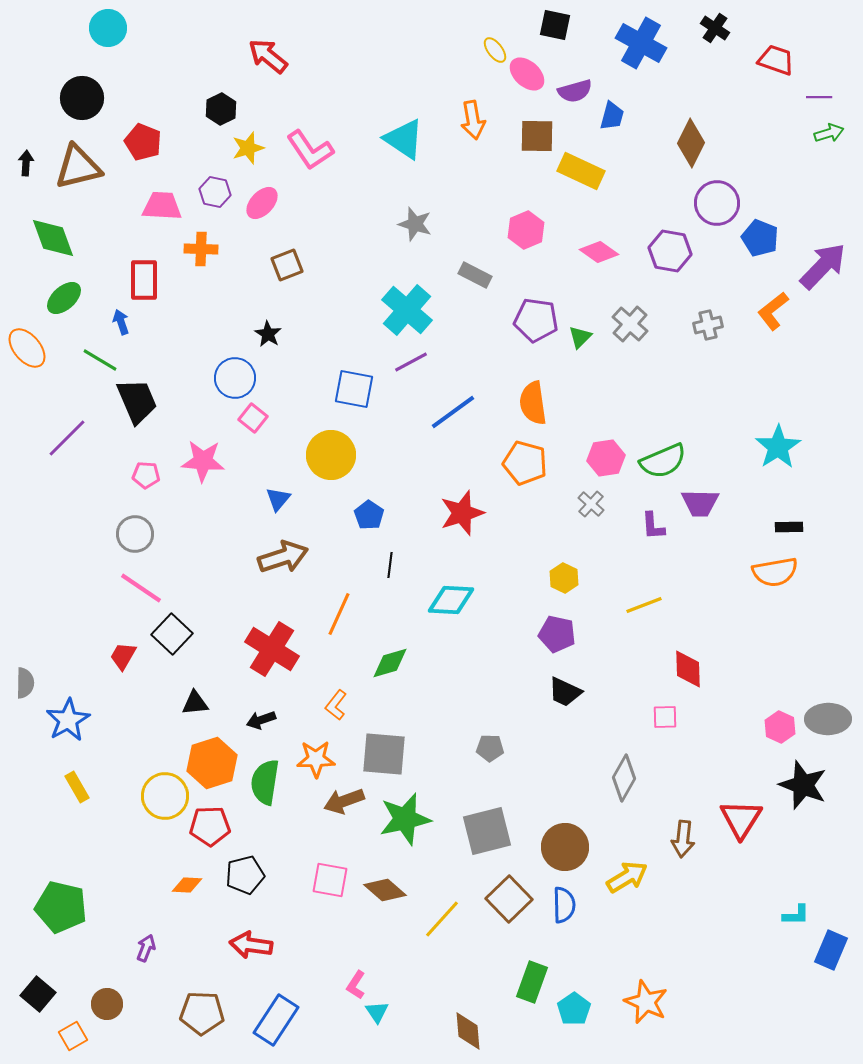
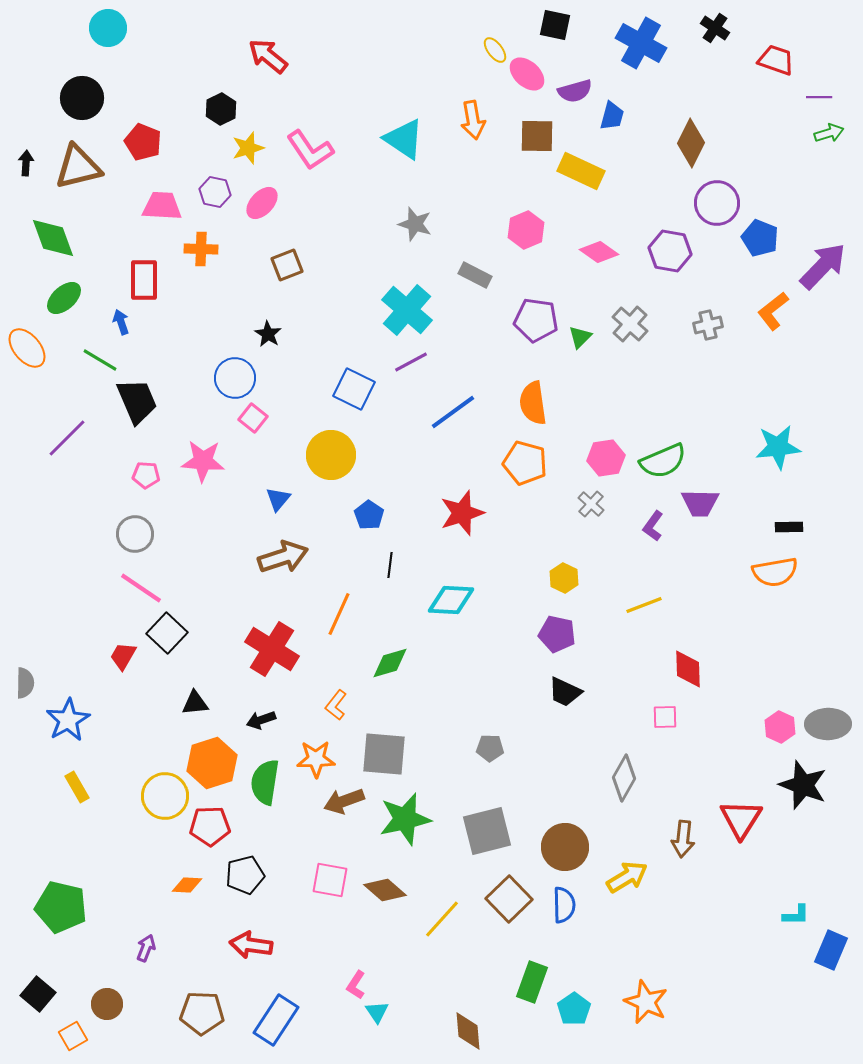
blue square at (354, 389): rotated 15 degrees clockwise
cyan star at (778, 447): rotated 27 degrees clockwise
purple L-shape at (653, 526): rotated 40 degrees clockwise
black square at (172, 634): moved 5 px left, 1 px up
gray ellipse at (828, 719): moved 5 px down
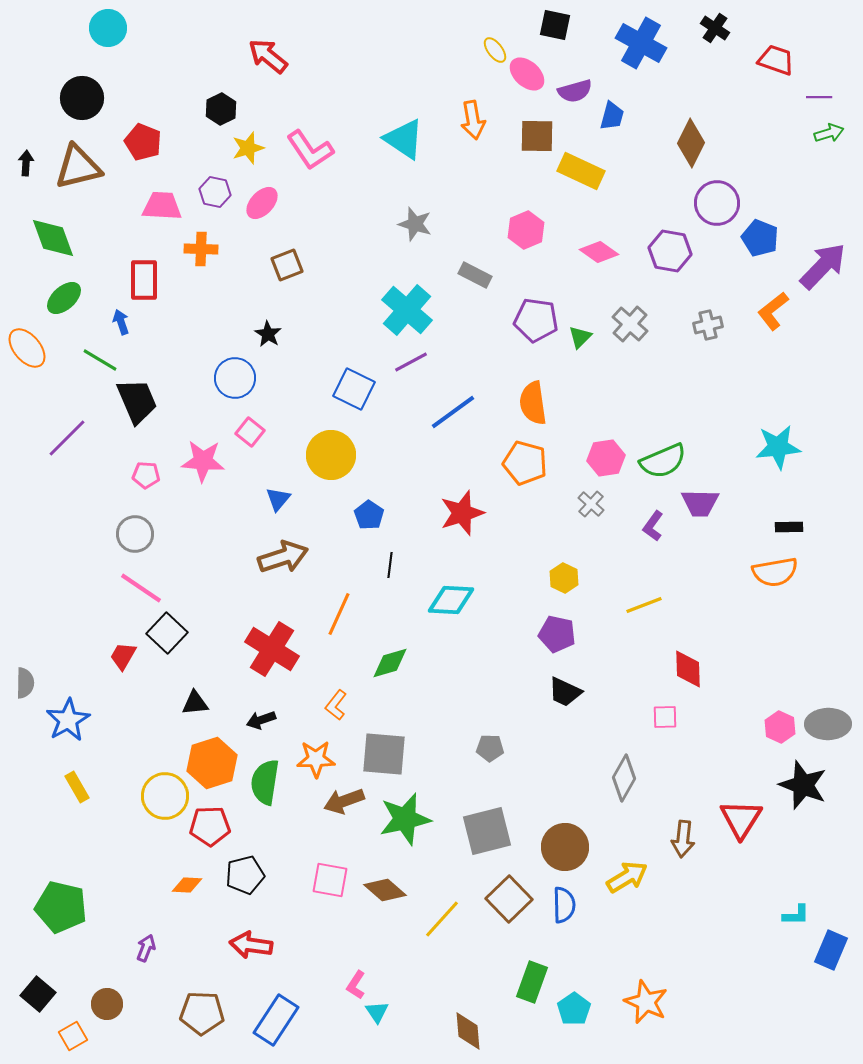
pink square at (253, 418): moved 3 px left, 14 px down
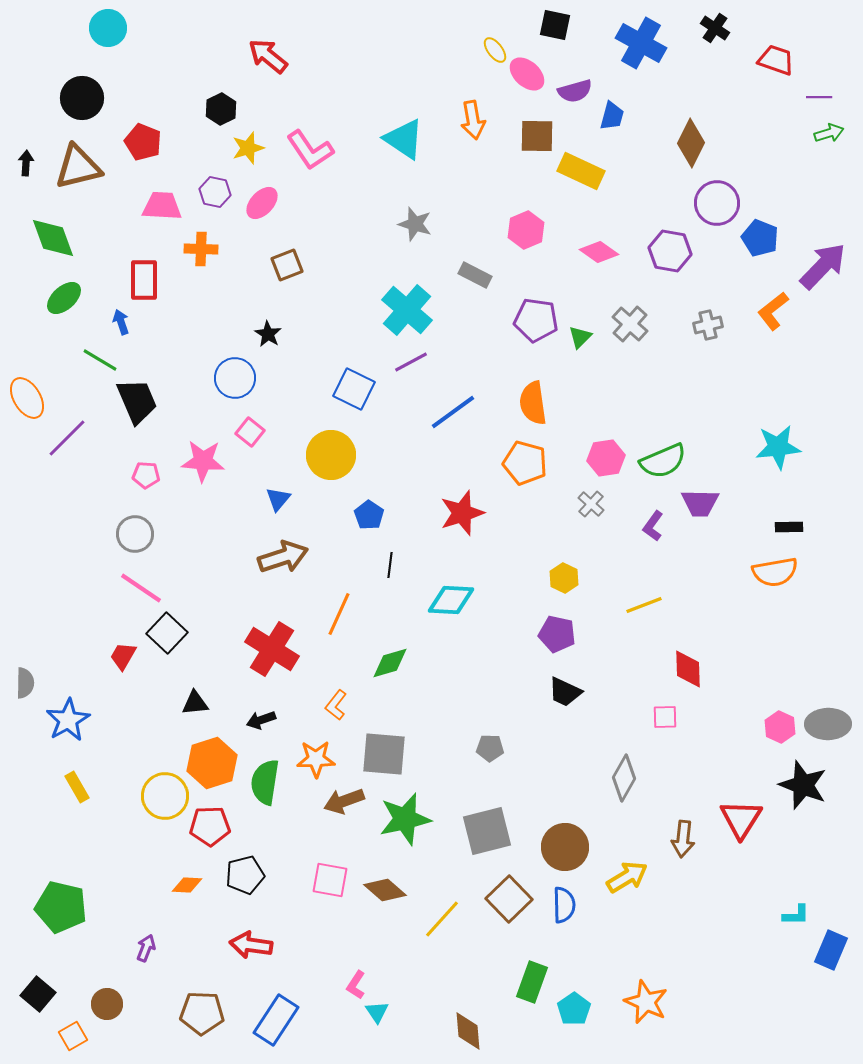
orange ellipse at (27, 348): moved 50 px down; rotated 9 degrees clockwise
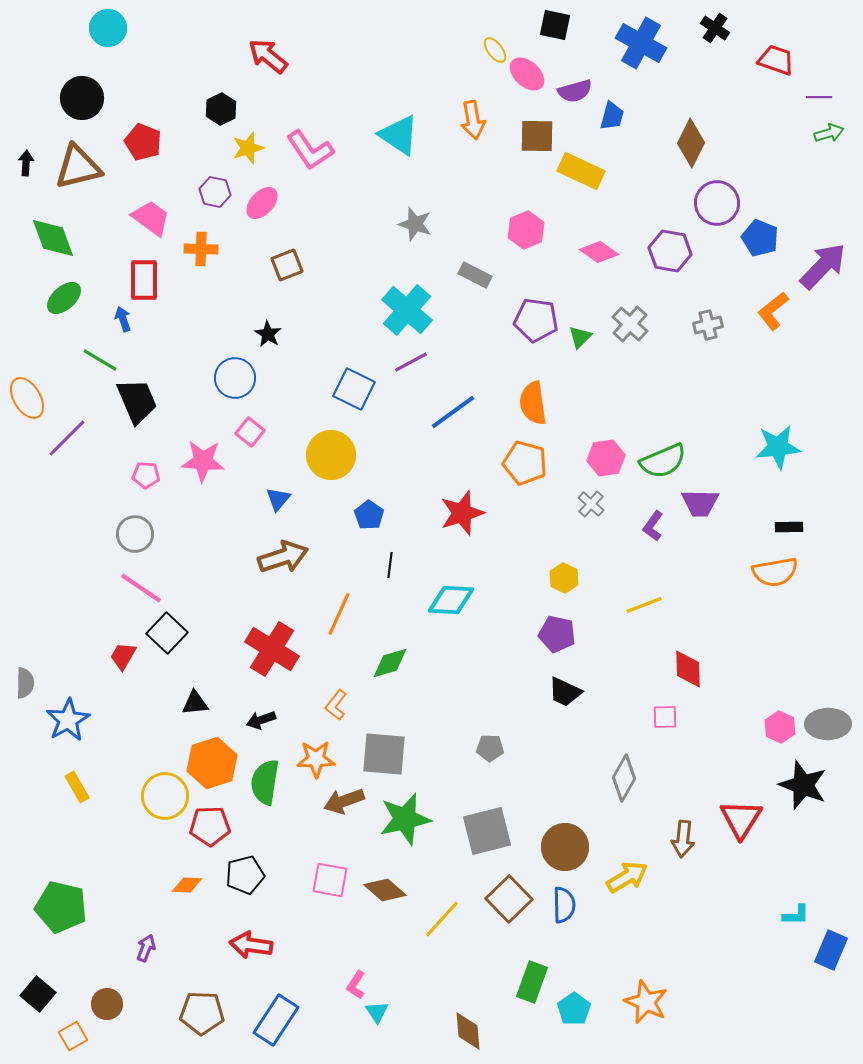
cyan triangle at (404, 139): moved 5 px left, 4 px up
pink trapezoid at (162, 206): moved 11 px left, 12 px down; rotated 33 degrees clockwise
blue arrow at (121, 322): moved 2 px right, 3 px up
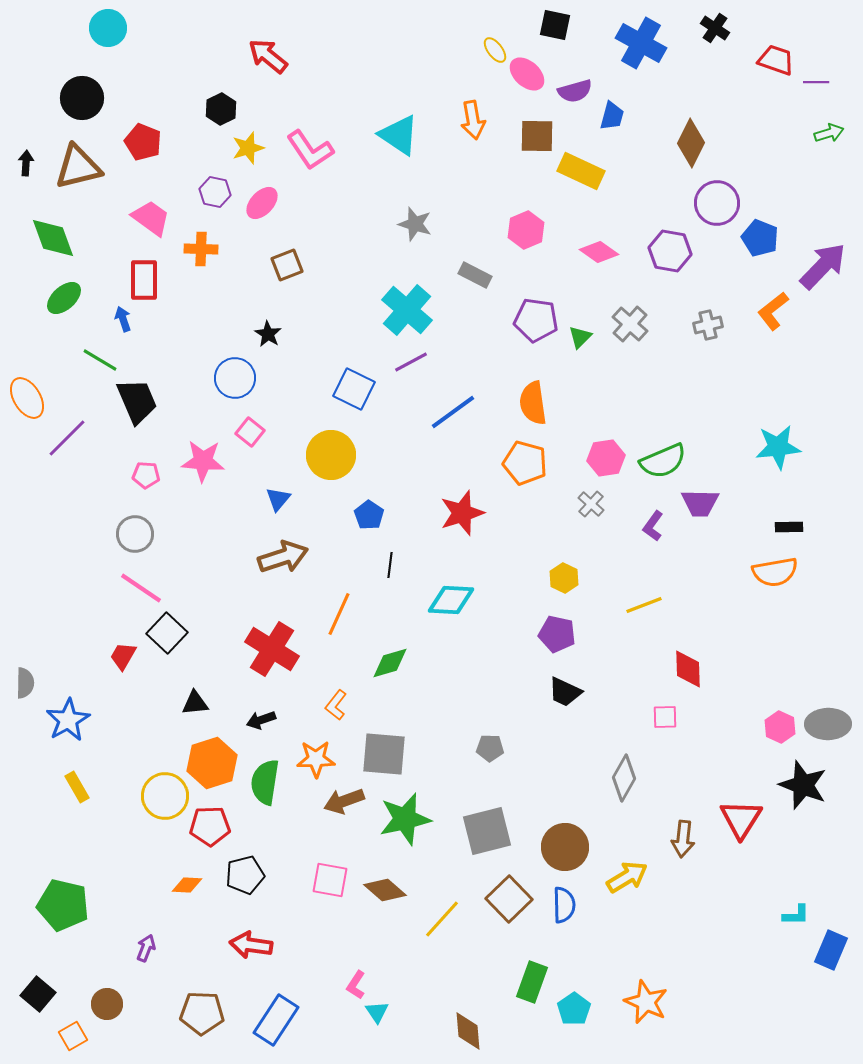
purple line at (819, 97): moved 3 px left, 15 px up
green pentagon at (61, 907): moved 2 px right, 2 px up
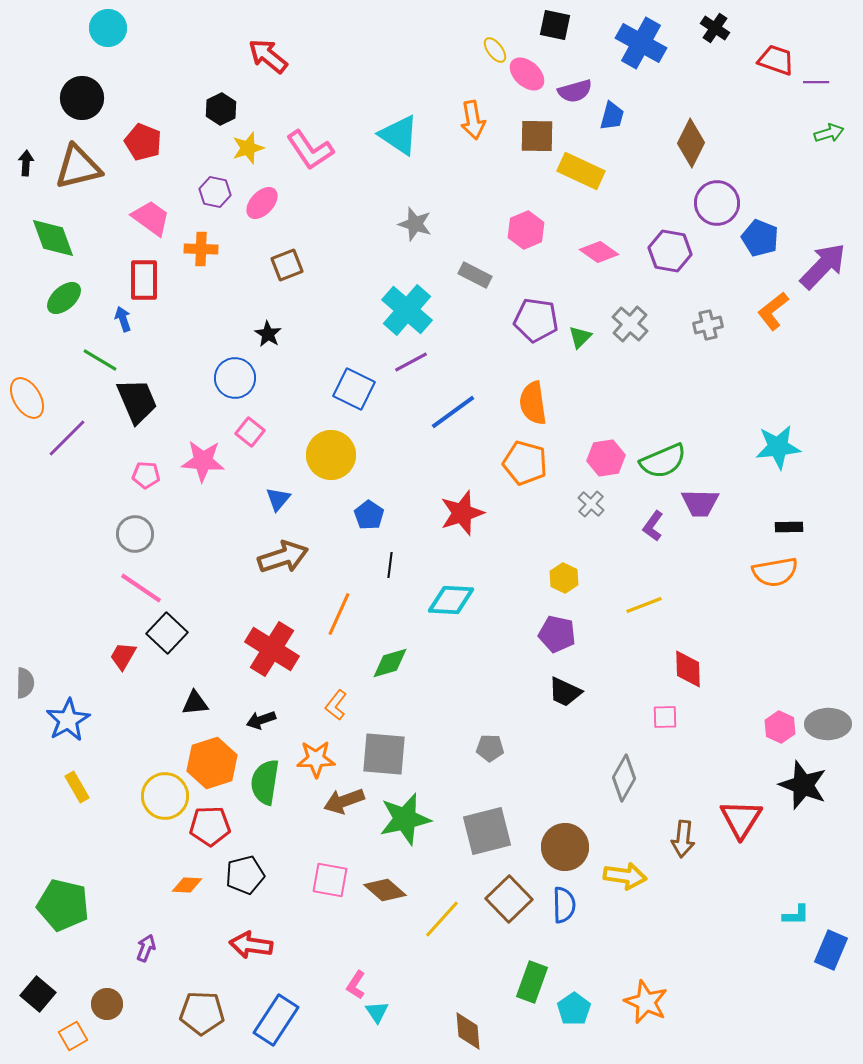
yellow arrow at (627, 877): moved 2 px left, 1 px up; rotated 39 degrees clockwise
